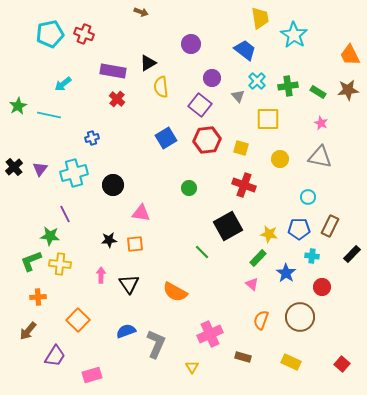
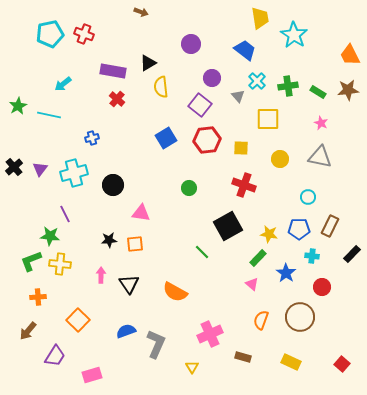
yellow square at (241, 148): rotated 14 degrees counterclockwise
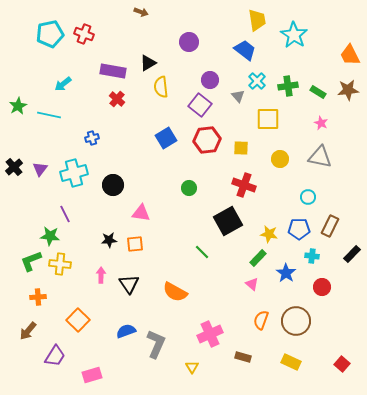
yellow trapezoid at (260, 18): moved 3 px left, 2 px down
purple circle at (191, 44): moved 2 px left, 2 px up
purple circle at (212, 78): moved 2 px left, 2 px down
black square at (228, 226): moved 5 px up
brown circle at (300, 317): moved 4 px left, 4 px down
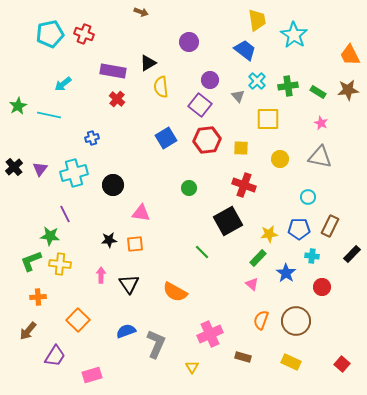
yellow star at (269, 234): rotated 18 degrees counterclockwise
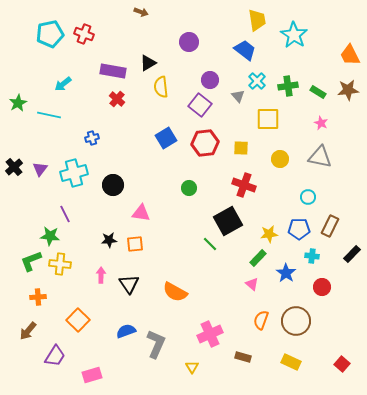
green star at (18, 106): moved 3 px up
red hexagon at (207, 140): moved 2 px left, 3 px down
green line at (202, 252): moved 8 px right, 8 px up
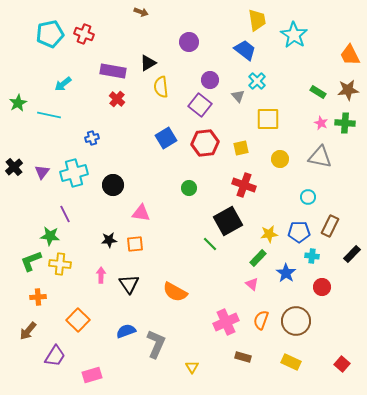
green cross at (288, 86): moved 57 px right, 37 px down; rotated 12 degrees clockwise
yellow square at (241, 148): rotated 14 degrees counterclockwise
purple triangle at (40, 169): moved 2 px right, 3 px down
blue pentagon at (299, 229): moved 3 px down
pink cross at (210, 334): moved 16 px right, 12 px up
